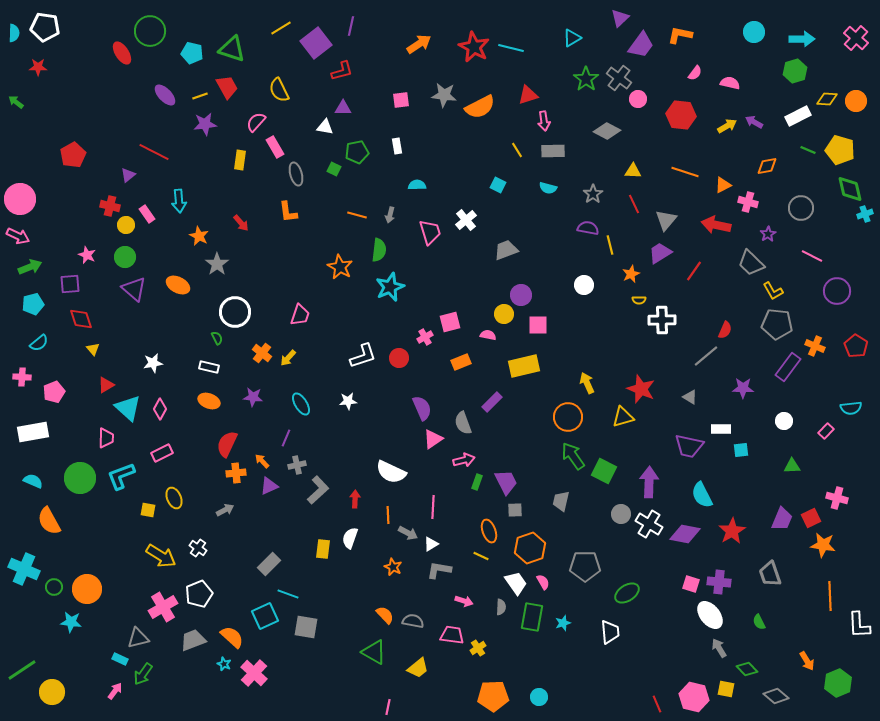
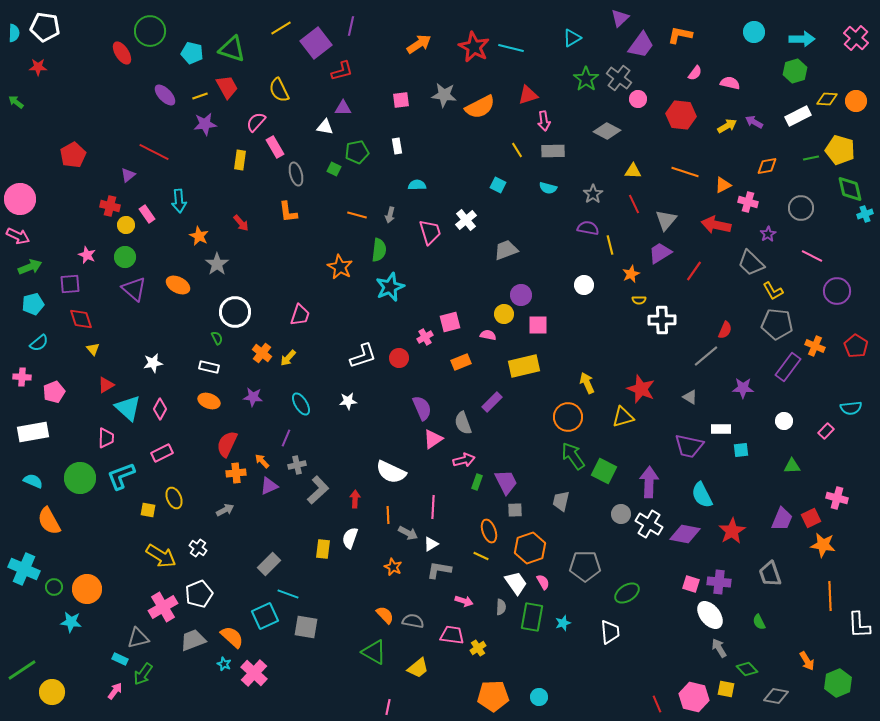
green line at (808, 150): moved 3 px right, 8 px down; rotated 35 degrees counterclockwise
gray diamond at (776, 696): rotated 30 degrees counterclockwise
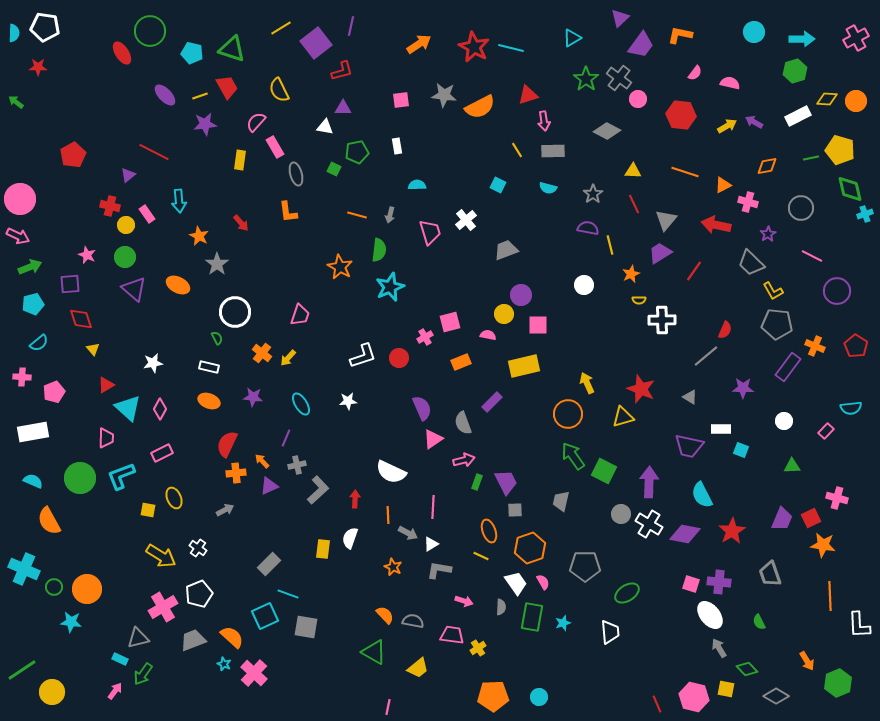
pink cross at (856, 38): rotated 20 degrees clockwise
orange circle at (568, 417): moved 3 px up
cyan square at (741, 450): rotated 28 degrees clockwise
gray diamond at (776, 696): rotated 20 degrees clockwise
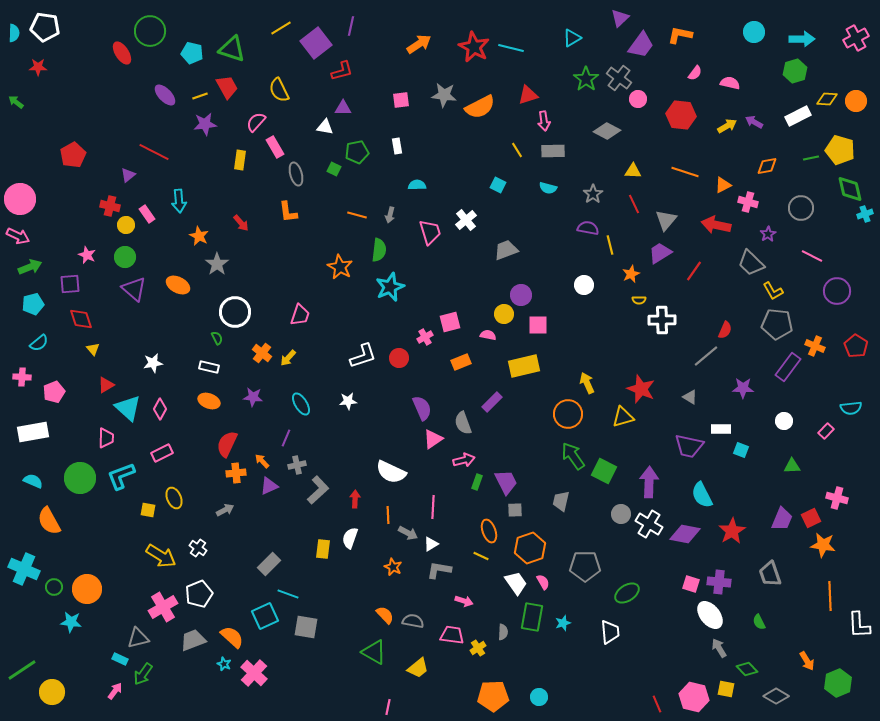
gray semicircle at (501, 607): moved 2 px right, 25 px down
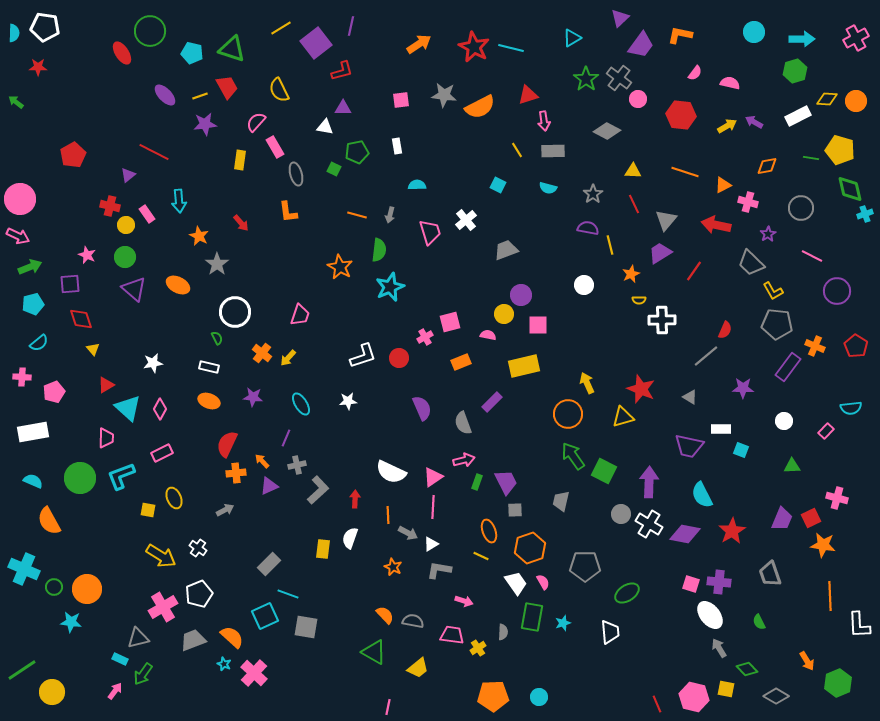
green line at (811, 158): rotated 21 degrees clockwise
pink triangle at (433, 439): moved 38 px down
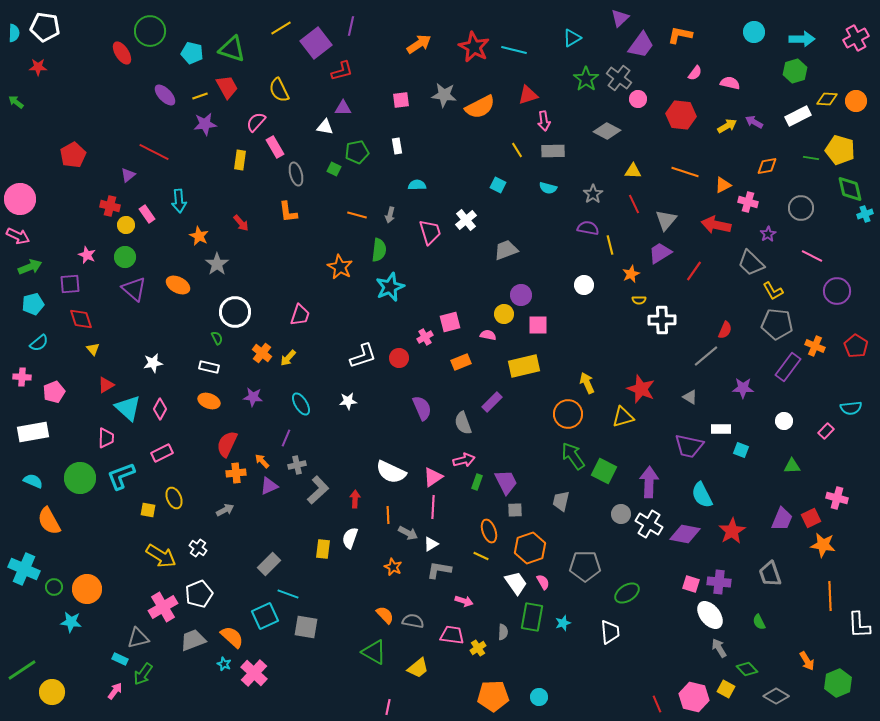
cyan line at (511, 48): moved 3 px right, 2 px down
yellow square at (726, 689): rotated 18 degrees clockwise
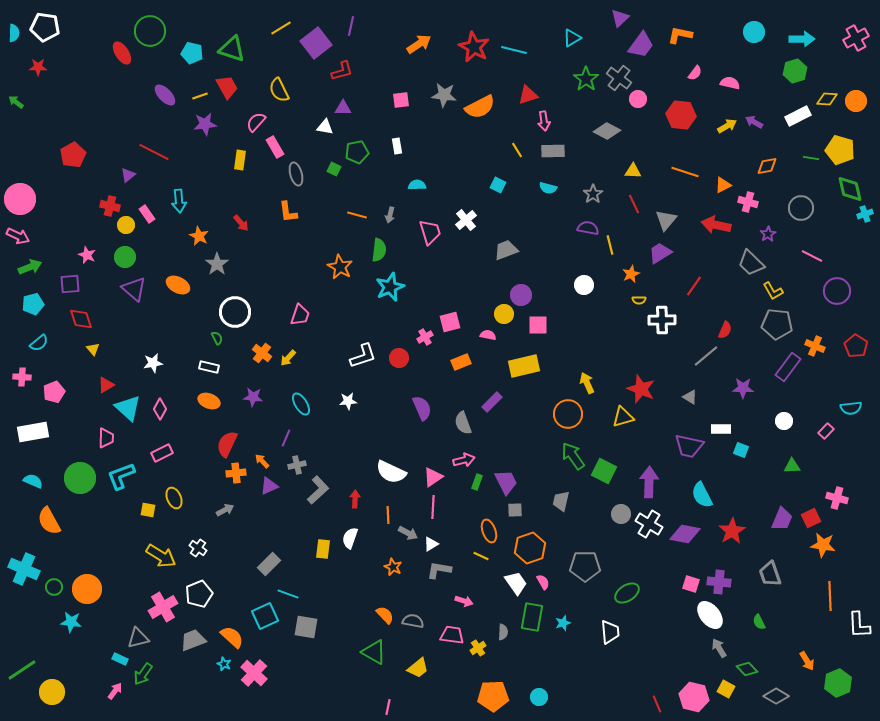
red line at (694, 271): moved 15 px down
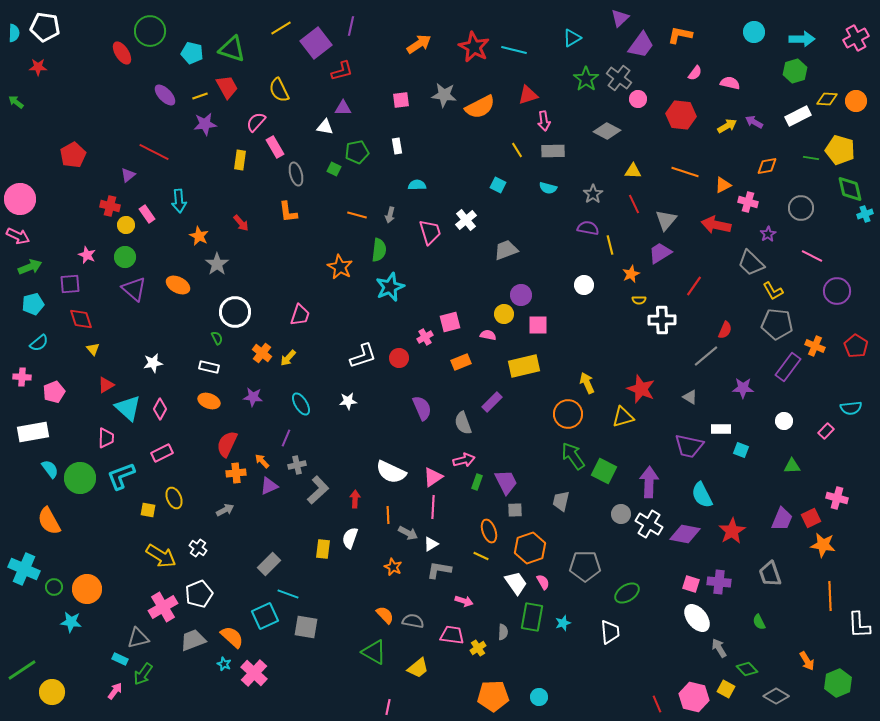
cyan semicircle at (33, 481): moved 17 px right, 12 px up; rotated 30 degrees clockwise
white ellipse at (710, 615): moved 13 px left, 3 px down
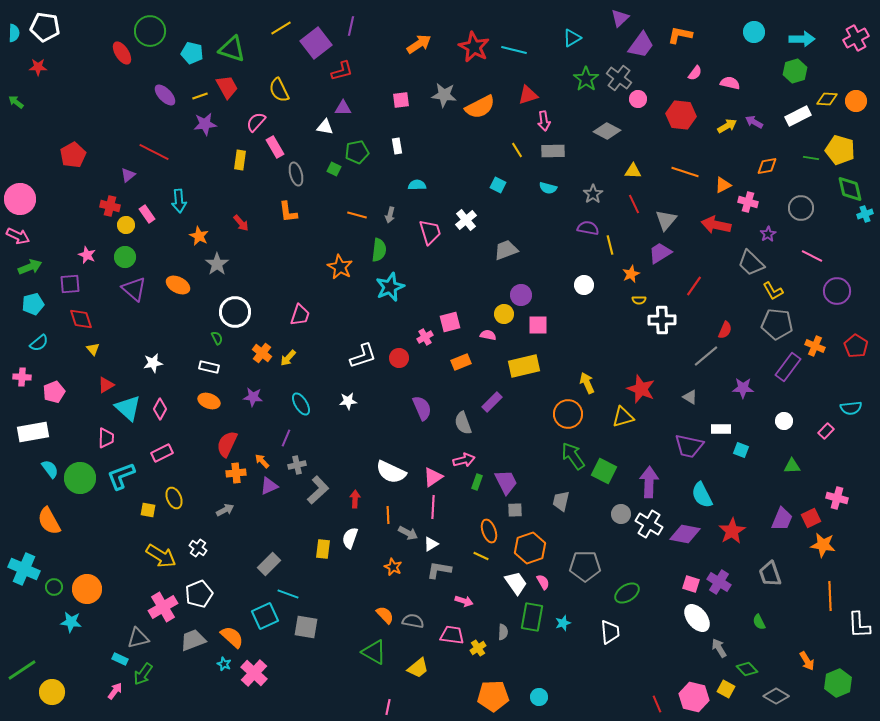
purple cross at (719, 582): rotated 25 degrees clockwise
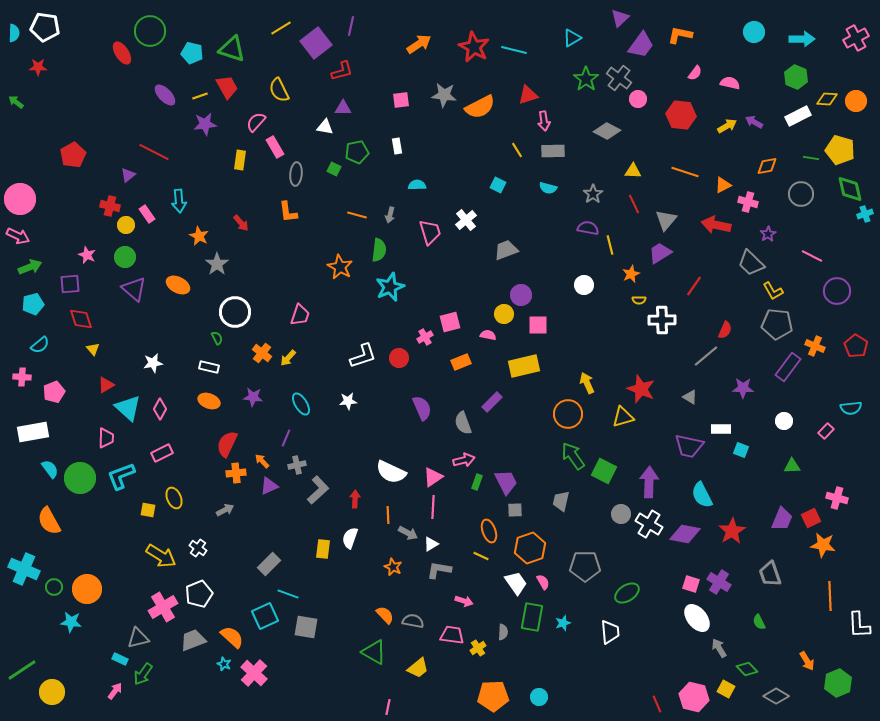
green hexagon at (795, 71): moved 1 px right, 6 px down; rotated 20 degrees counterclockwise
gray ellipse at (296, 174): rotated 20 degrees clockwise
gray circle at (801, 208): moved 14 px up
cyan semicircle at (39, 343): moved 1 px right, 2 px down
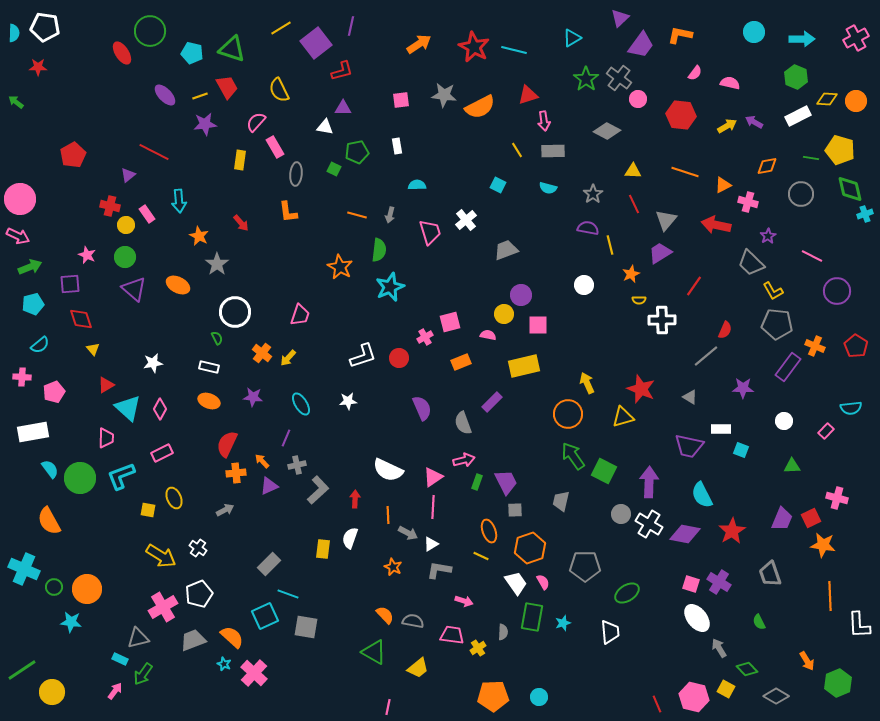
purple star at (768, 234): moved 2 px down
white semicircle at (391, 472): moved 3 px left, 2 px up
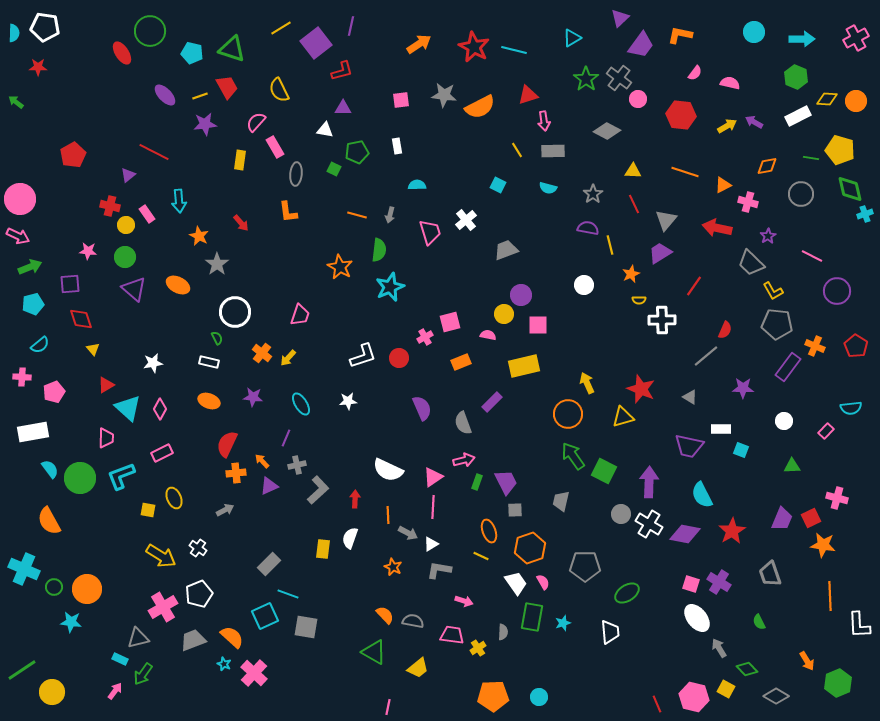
white triangle at (325, 127): moved 3 px down
red arrow at (716, 225): moved 1 px right, 3 px down
pink star at (87, 255): moved 1 px right, 4 px up; rotated 18 degrees counterclockwise
white rectangle at (209, 367): moved 5 px up
